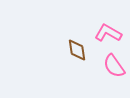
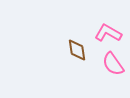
pink semicircle: moved 1 px left, 2 px up
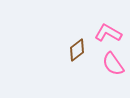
brown diamond: rotated 60 degrees clockwise
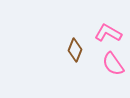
brown diamond: moved 2 px left; rotated 30 degrees counterclockwise
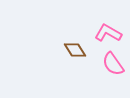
brown diamond: rotated 55 degrees counterclockwise
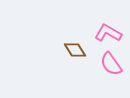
pink semicircle: moved 2 px left
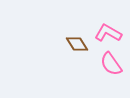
brown diamond: moved 2 px right, 6 px up
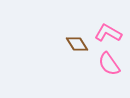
pink semicircle: moved 2 px left
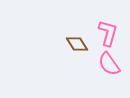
pink L-shape: rotated 76 degrees clockwise
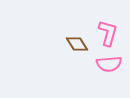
pink semicircle: rotated 60 degrees counterclockwise
